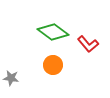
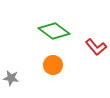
green diamond: moved 1 px right, 1 px up
red L-shape: moved 8 px right, 3 px down
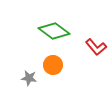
gray star: moved 18 px right
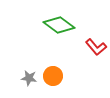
green diamond: moved 5 px right, 6 px up
orange circle: moved 11 px down
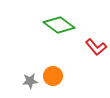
gray star: moved 1 px right, 3 px down; rotated 14 degrees counterclockwise
